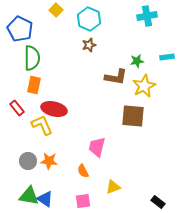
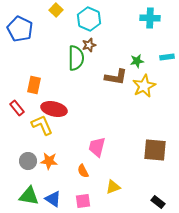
cyan cross: moved 3 px right, 2 px down; rotated 12 degrees clockwise
green semicircle: moved 44 px right
brown square: moved 22 px right, 34 px down
blue triangle: moved 8 px right
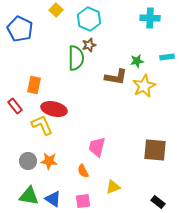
red rectangle: moved 2 px left, 2 px up
